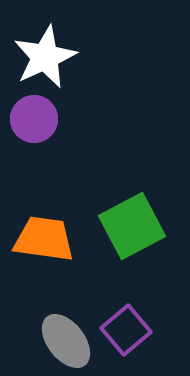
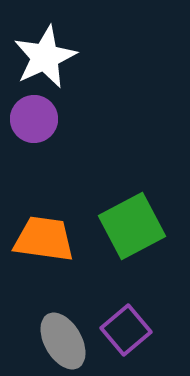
gray ellipse: moved 3 px left; rotated 8 degrees clockwise
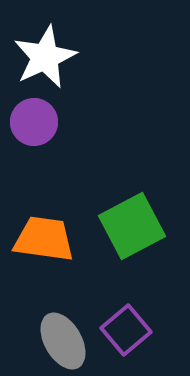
purple circle: moved 3 px down
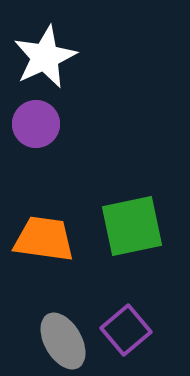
purple circle: moved 2 px right, 2 px down
green square: rotated 16 degrees clockwise
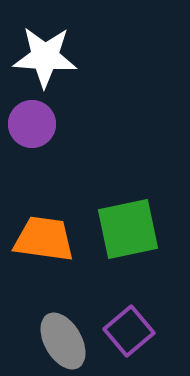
white star: rotated 28 degrees clockwise
purple circle: moved 4 px left
green square: moved 4 px left, 3 px down
purple square: moved 3 px right, 1 px down
